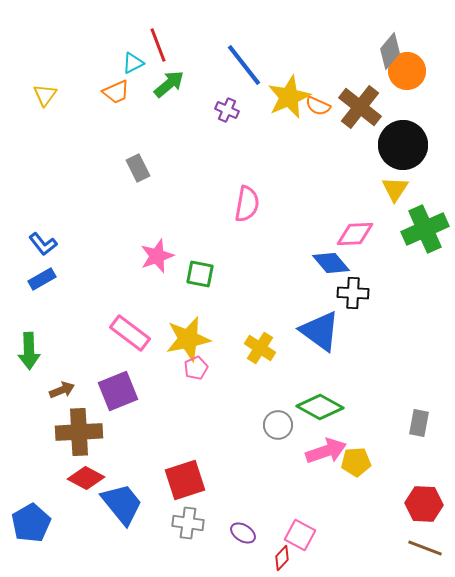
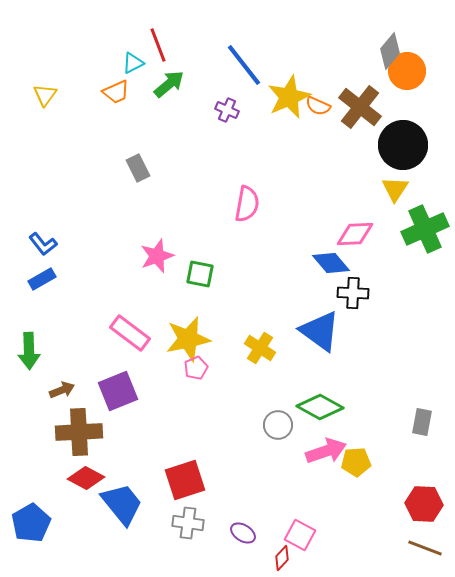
gray rectangle at (419, 423): moved 3 px right, 1 px up
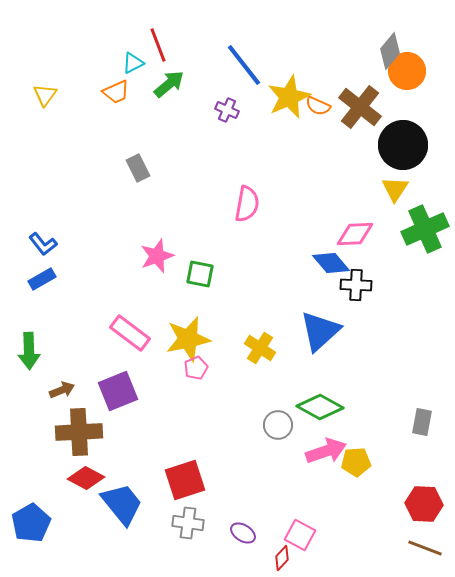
black cross at (353, 293): moved 3 px right, 8 px up
blue triangle at (320, 331): rotated 42 degrees clockwise
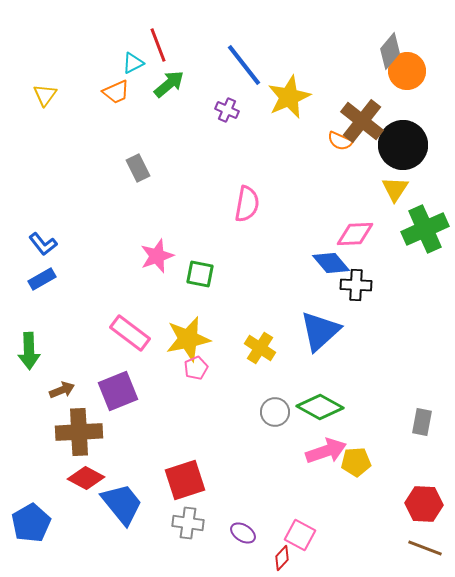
orange semicircle at (318, 106): moved 22 px right, 35 px down
brown cross at (360, 107): moved 2 px right, 14 px down
gray circle at (278, 425): moved 3 px left, 13 px up
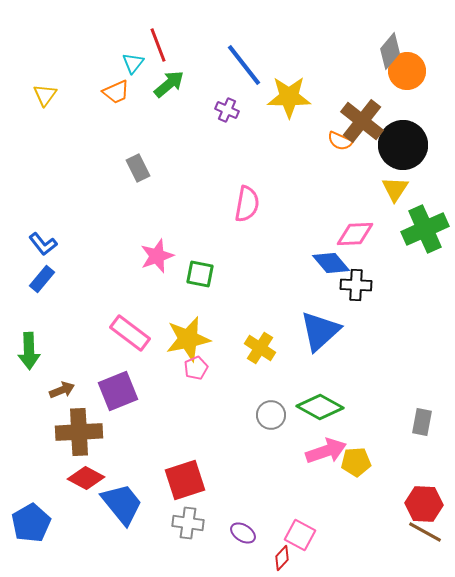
cyan triangle at (133, 63): rotated 25 degrees counterclockwise
yellow star at (289, 97): rotated 24 degrees clockwise
blue rectangle at (42, 279): rotated 20 degrees counterclockwise
gray circle at (275, 412): moved 4 px left, 3 px down
brown line at (425, 548): moved 16 px up; rotated 8 degrees clockwise
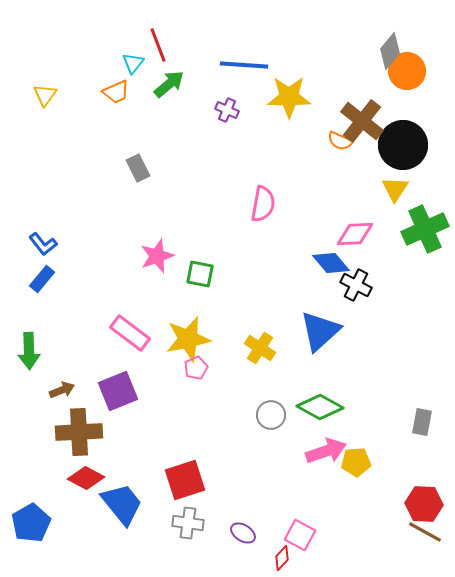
blue line at (244, 65): rotated 48 degrees counterclockwise
pink semicircle at (247, 204): moved 16 px right
black cross at (356, 285): rotated 24 degrees clockwise
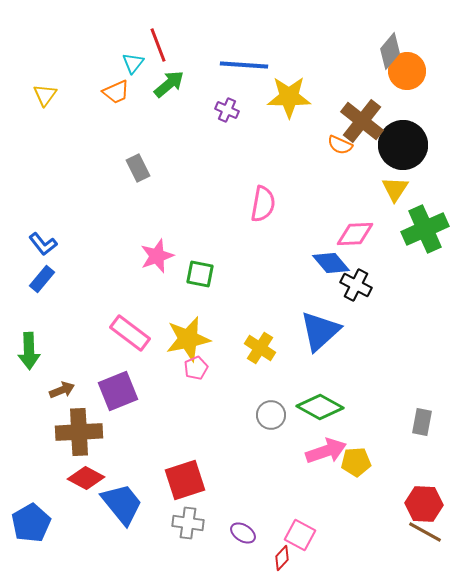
orange semicircle at (340, 141): moved 4 px down
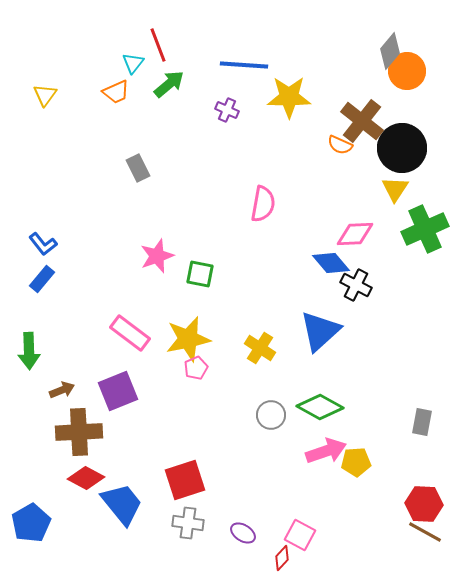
black circle at (403, 145): moved 1 px left, 3 px down
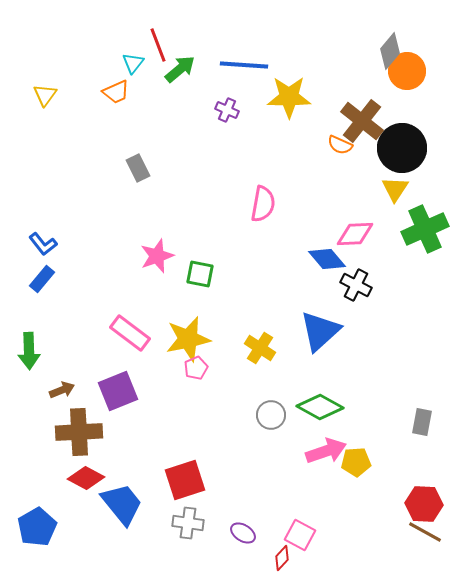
green arrow at (169, 84): moved 11 px right, 15 px up
blue diamond at (331, 263): moved 4 px left, 4 px up
blue pentagon at (31, 523): moved 6 px right, 4 px down
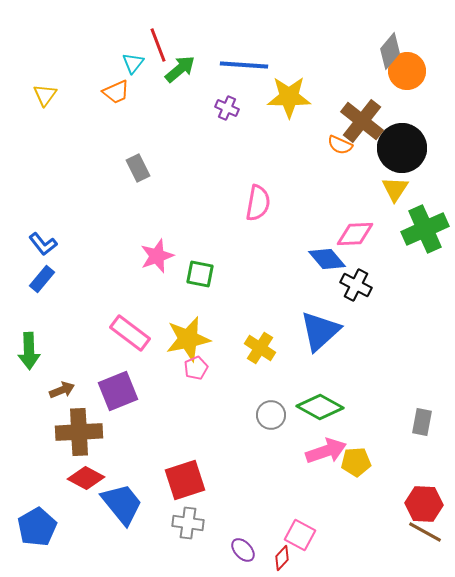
purple cross at (227, 110): moved 2 px up
pink semicircle at (263, 204): moved 5 px left, 1 px up
purple ellipse at (243, 533): moved 17 px down; rotated 15 degrees clockwise
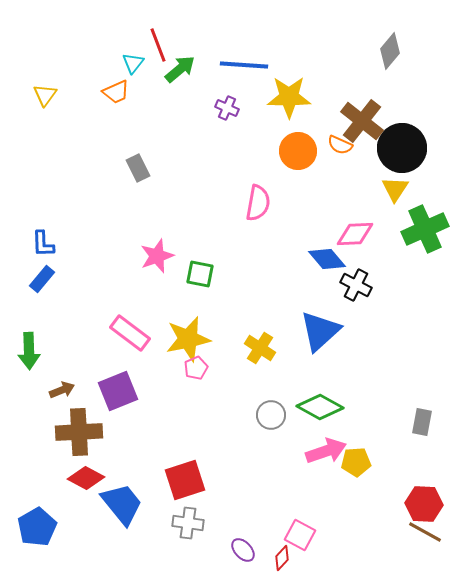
orange circle at (407, 71): moved 109 px left, 80 px down
blue L-shape at (43, 244): rotated 36 degrees clockwise
